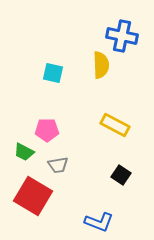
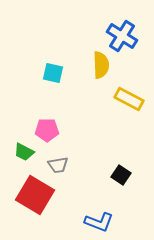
blue cross: rotated 20 degrees clockwise
yellow rectangle: moved 14 px right, 26 px up
red square: moved 2 px right, 1 px up
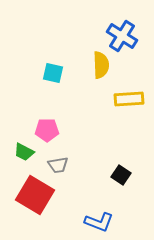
yellow rectangle: rotated 32 degrees counterclockwise
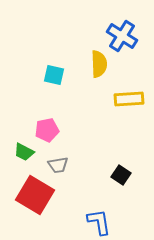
yellow semicircle: moved 2 px left, 1 px up
cyan square: moved 1 px right, 2 px down
pink pentagon: rotated 10 degrees counterclockwise
blue L-shape: rotated 120 degrees counterclockwise
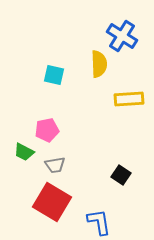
gray trapezoid: moved 3 px left
red square: moved 17 px right, 7 px down
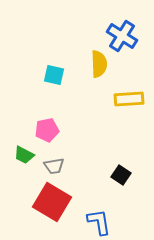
green trapezoid: moved 3 px down
gray trapezoid: moved 1 px left, 1 px down
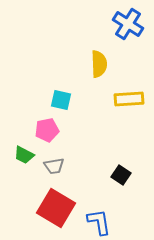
blue cross: moved 6 px right, 12 px up
cyan square: moved 7 px right, 25 px down
red square: moved 4 px right, 6 px down
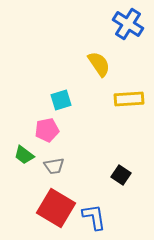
yellow semicircle: rotated 32 degrees counterclockwise
cyan square: rotated 30 degrees counterclockwise
green trapezoid: rotated 10 degrees clockwise
blue L-shape: moved 5 px left, 5 px up
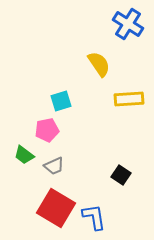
cyan square: moved 1 px down
gray trapezoid: rotated 15 degrees counterclockwise
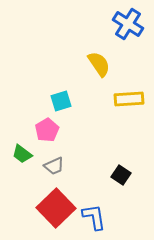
pink pentagon: rotated 20 degrees counterclockwise
green trapezoid: moved 2 px left, 1 px up
red square: rotated 15 degrees clockwise
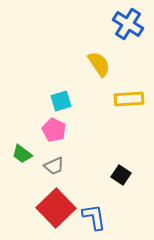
pink pentagon: moved 7 px right; rotated 15 degrees counterclockwise
